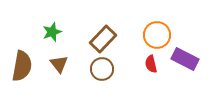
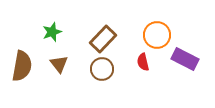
red semicircle: moved 8 px left, 2 px up
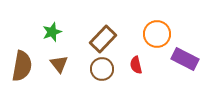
orange circle: moved 1 px up
red semicircle: moved 7 px left, 3 px down
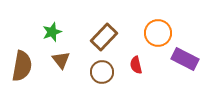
orange circle: moved 1 px right, 1 px up
brown rectangle: moved 1 px right, 2 px up
brown triangle: moved 2 px right, 4 px up
brown circle: moved 3 px down
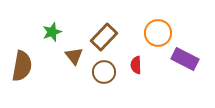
brown triangle: moved 13 px right, 4 px up
red semicircle: rotated 12 degrees clockwise
brown circle: moved 2 px right
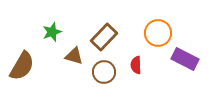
brown triangle: rotated 36 degrees counterclockwise
brown semicircle: rotated 20 degrees clockwise
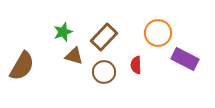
green star: moved 11 px right
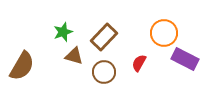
orange circle: moved 6 px right
red semicircle: moved 3 px right, 2 px up; rotated 30 degrees clockwise
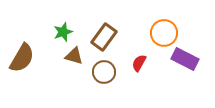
brown rectangle: rotated 8 degrees counterclockwise
brown semicircle: moved 8 px up
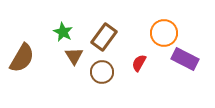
green star: rotated 24 degrees counterclockwise
brown triangle: rotated 42 degrees clockwise
brown circle: moved 2 px left
